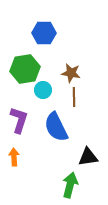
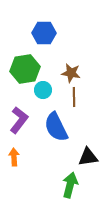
purple L-shape: rotated 20 degrees clockwise
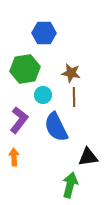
cyan circle: moved 5 px down
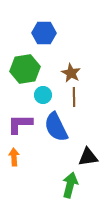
brown star: rotated 18 degrees clockwise
purple L-shape: moved 1 px right, 4 px down; rotated 128 degrees counterclockwise
